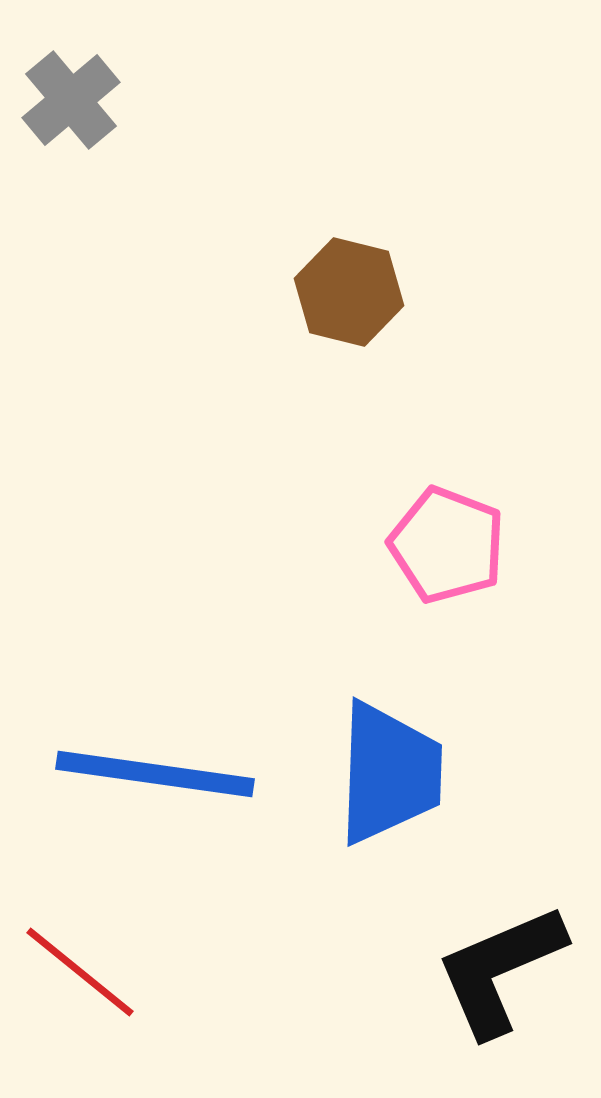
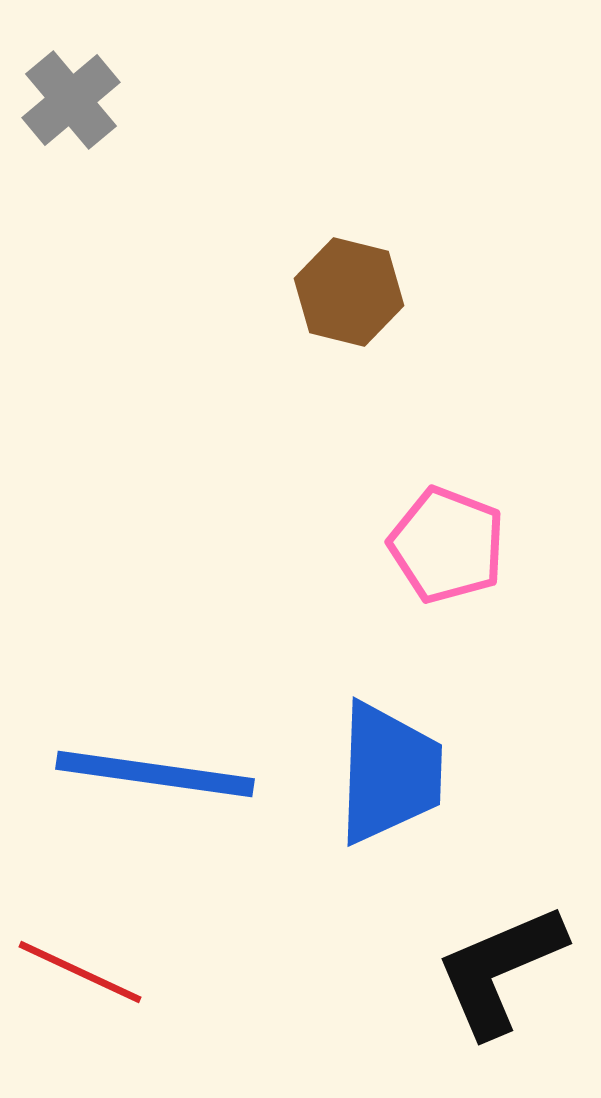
red line: rotated 14 degrees counterclockwise
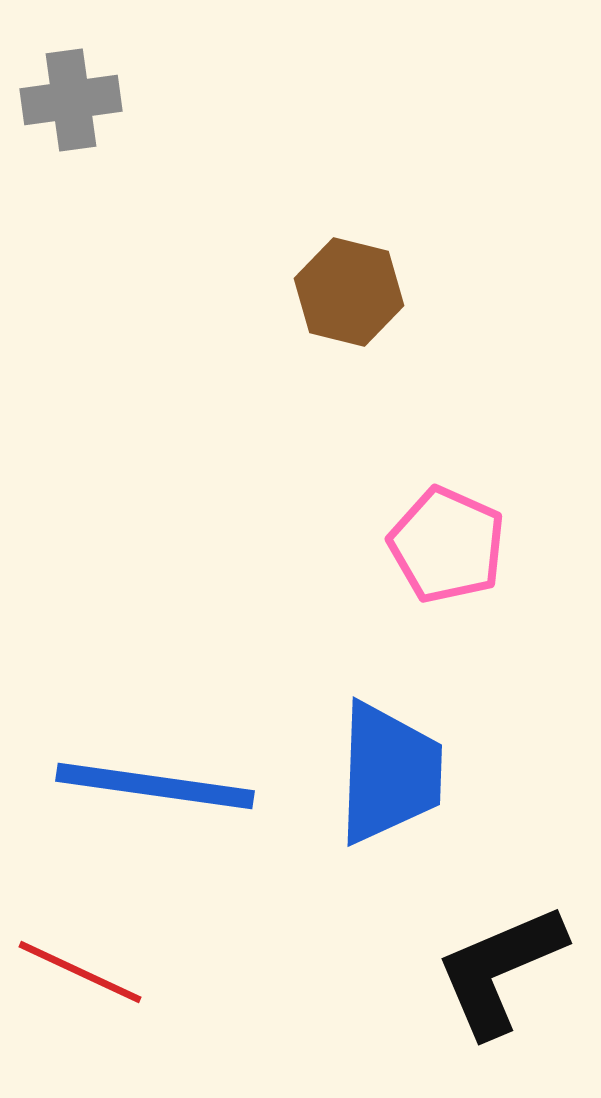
gray cross: rotated 32 degrees clockwise
pink pentagon: rotated 3 degrees clockwise
blue line: moved 12 px down
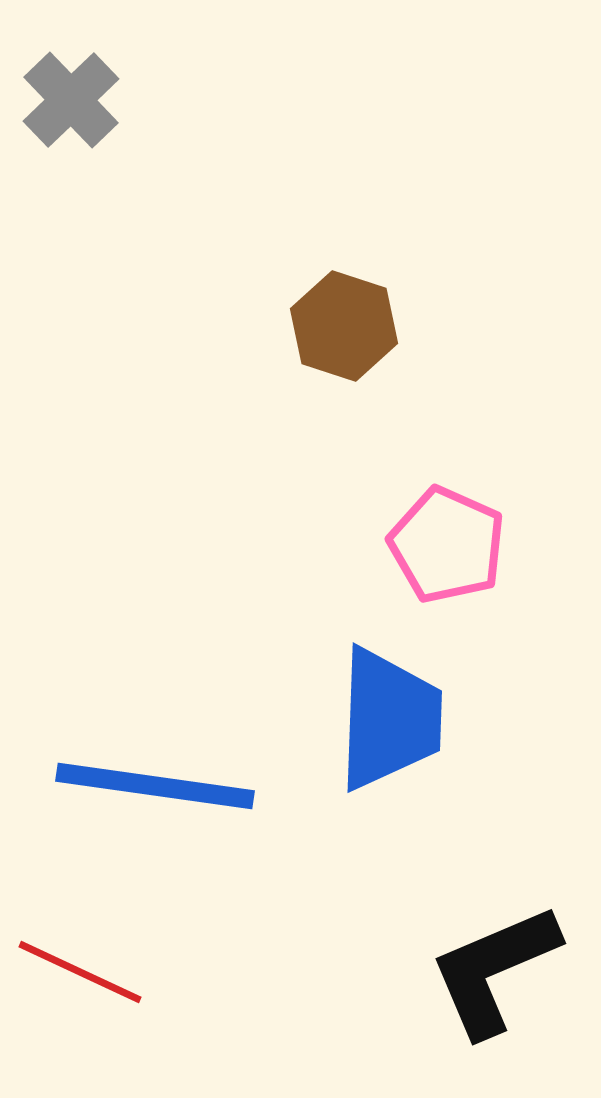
gray cross: rotated 36 degrees counterclockwise
brown hexagon: moved 5 px left, 34 px down; rotated 4 degrees clockwise
blue trapezoid: moved 54 px up
black L-shape: moved 6 px left
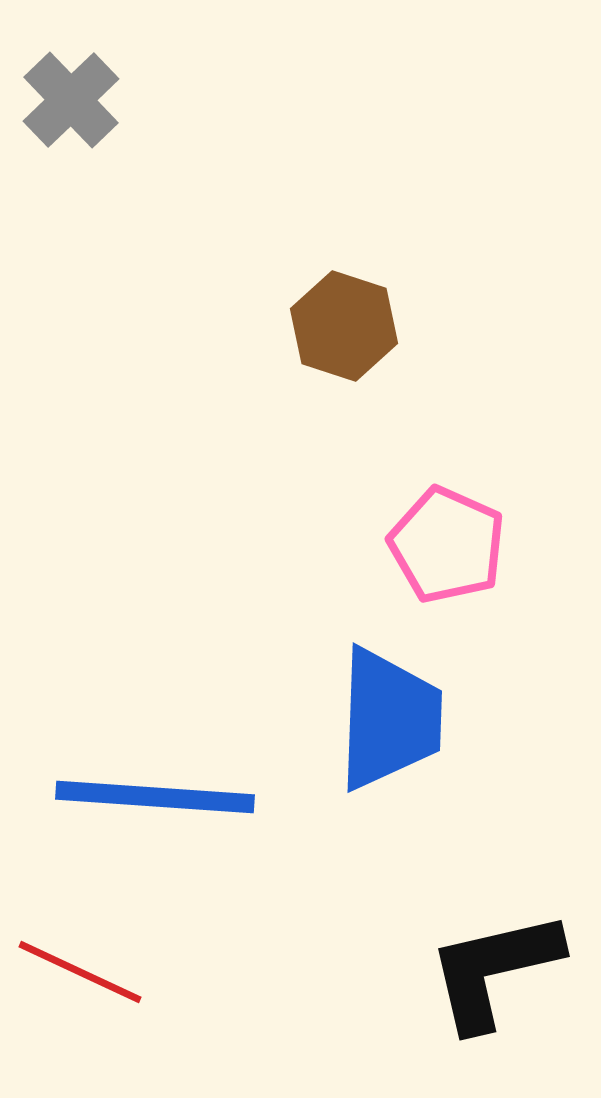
blue line: moved 11 px down; rotated 4 degrees counterclockwise
black L-shape: rotated 10 degrees clockwise
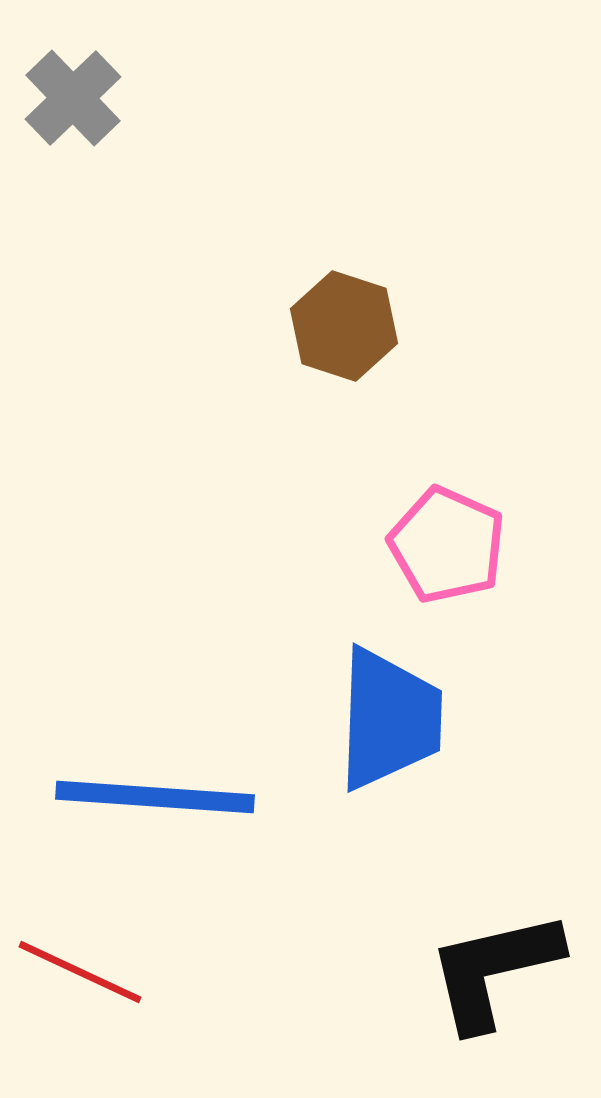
gray cross: moved 2 px right, 2 px up
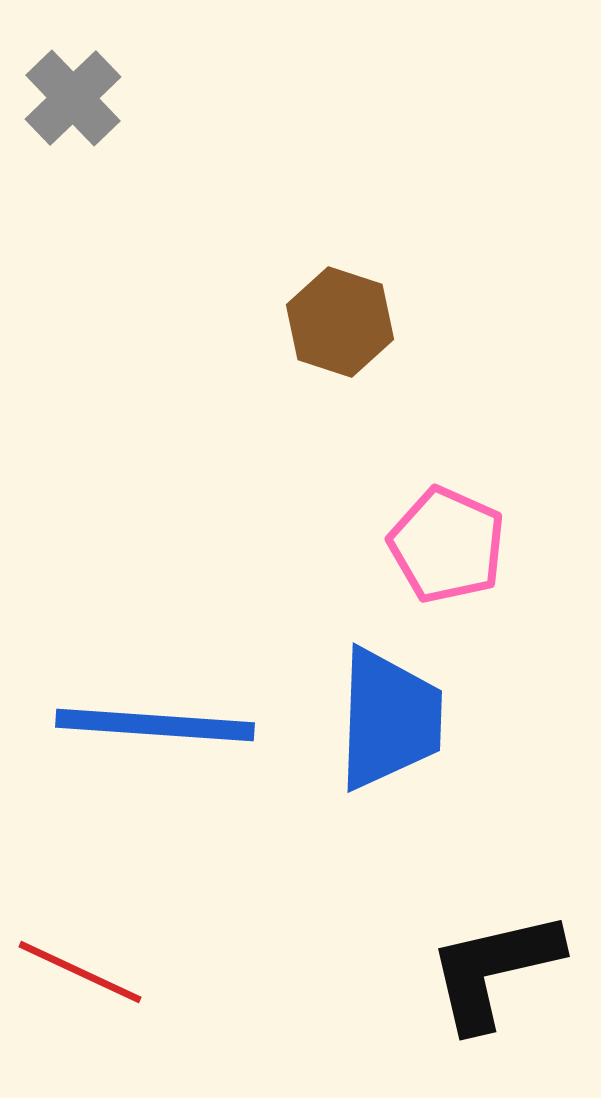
brown hexagon: moved 4 px left, 4 px up
blue line: moved 72 px up
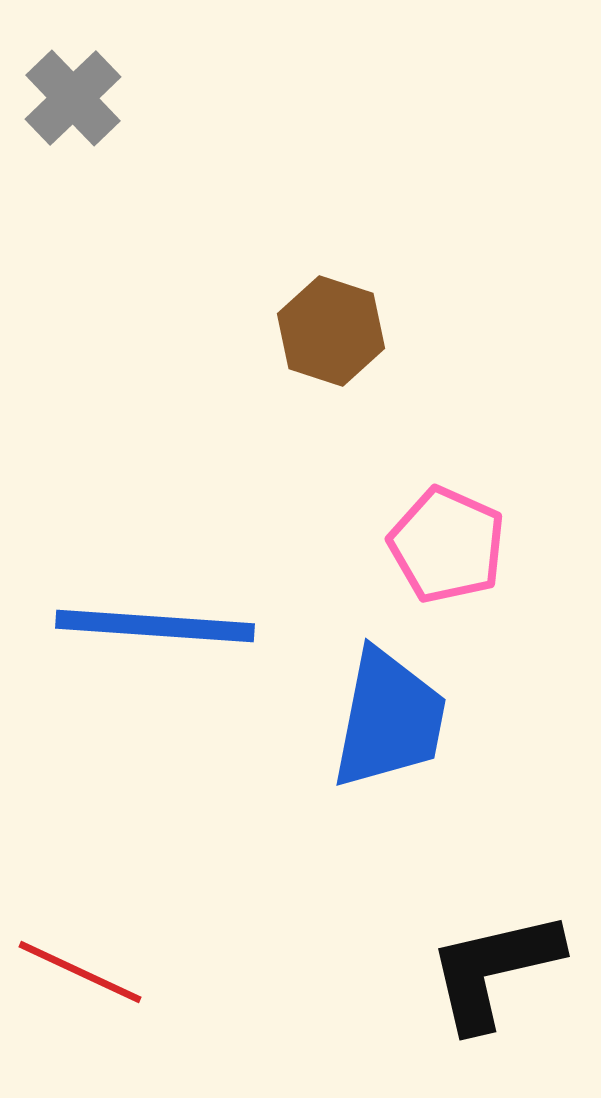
brown hexagon: moved 9 px left, 9 px down
blue trapezoid: rotated 9 degrees clockwise
blue line: moved 99 px up
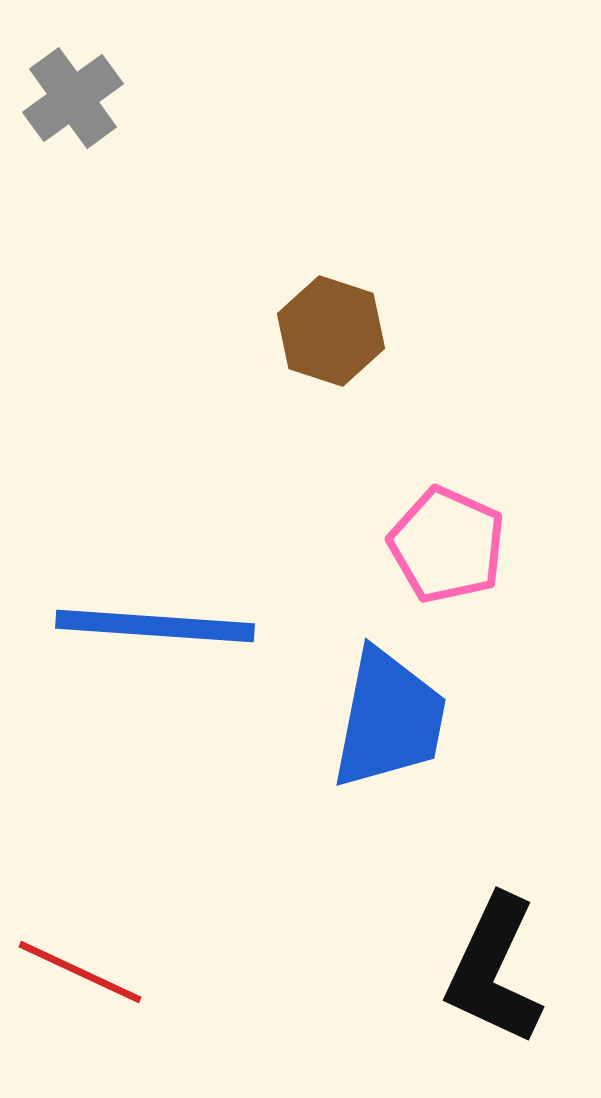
gray cross: rotated 8 degrees clockwise
black L-shape: rotated 52 degrees counterclockwise
